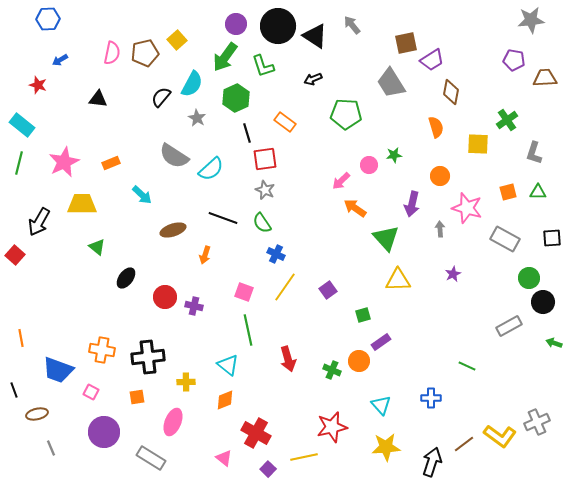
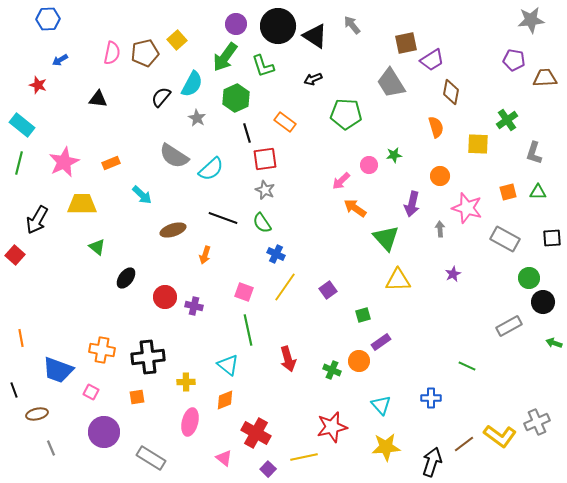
black arrow at (39, 222): moved 2 px left, 2 px up
pink ellipse at (173, 422): moved 17 px right; rotated 8 degrees counterclockwise
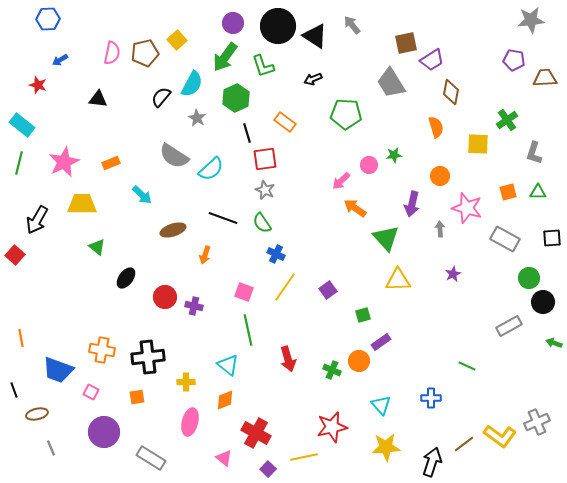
purple circle at (236, 24): moved 3 px left, 1 px up
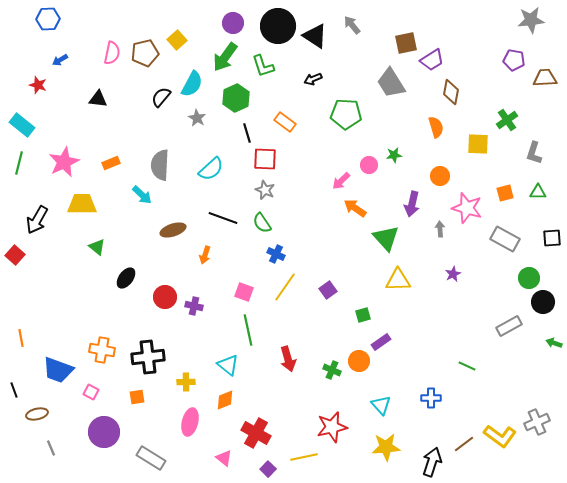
gray semicircle at (174, 156): moved 14 px left, 9 px down; rotated 60 degrees clockwise
red square at (265, 159): rotated 10 degrees clockwise
orange square at (508, 192): moved 3 px left, 1 px down
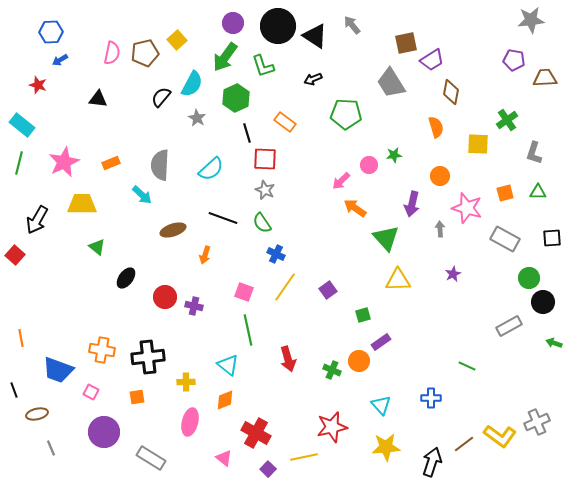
blue hexagon at (48, 19): moved 3 px right, 13 px down
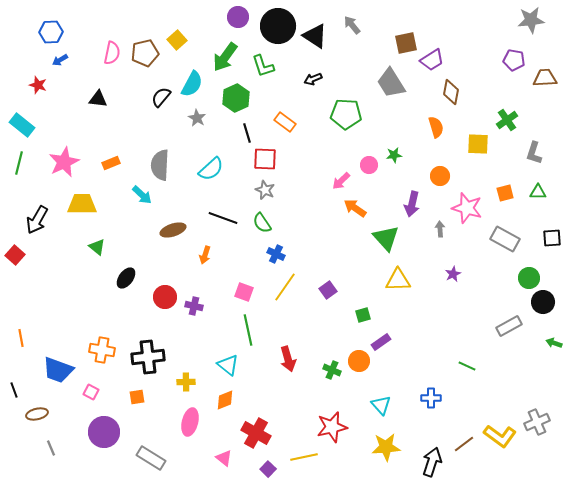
purple circle at (233, 23): moved 5 px right, 6 px up
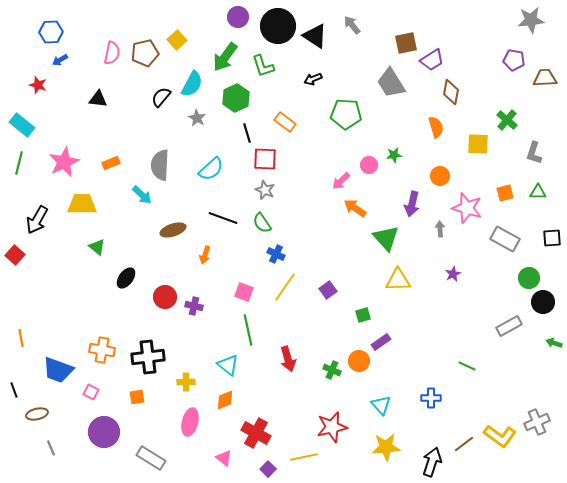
green cross at (507, 120): rotated 15 degrees counterclockwise
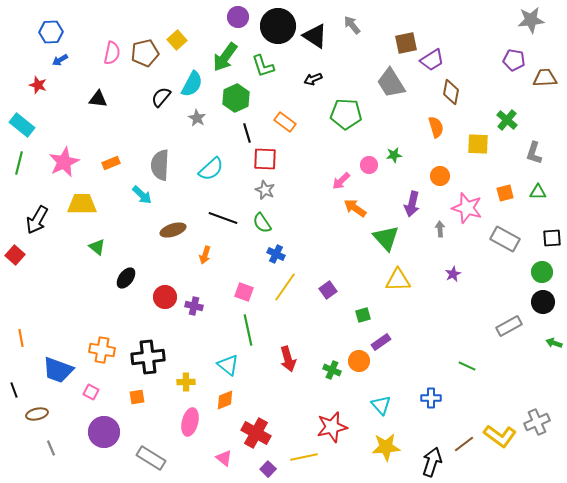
green circle at (529, 278): moved 13 px right, 6 px up
